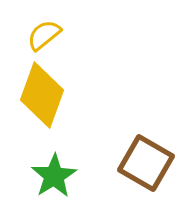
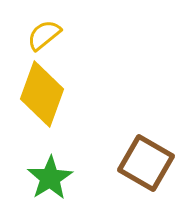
yellow diamond: moved 1 px up
green star: moved 4 px left, 2 px down
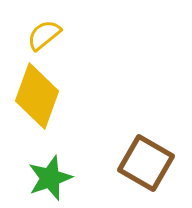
yellow diamond: moved 5 px left, 2 px down
green star: rotated 12 degrees clockwise
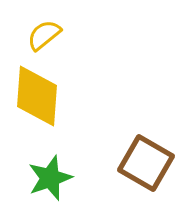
yellow diamond: rotated 16 degrees counterclockwise
